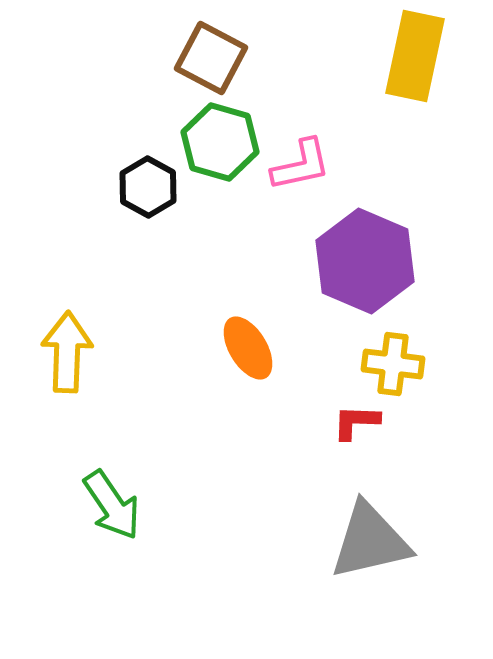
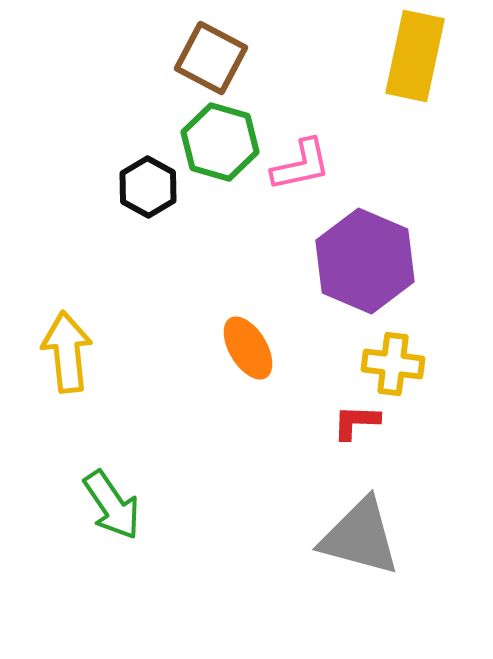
yellow arrow: rotated 8 degrees counterclockwise
gray triangle: moved 10 px left, 4 px up; rotated 28 degrees clockwise
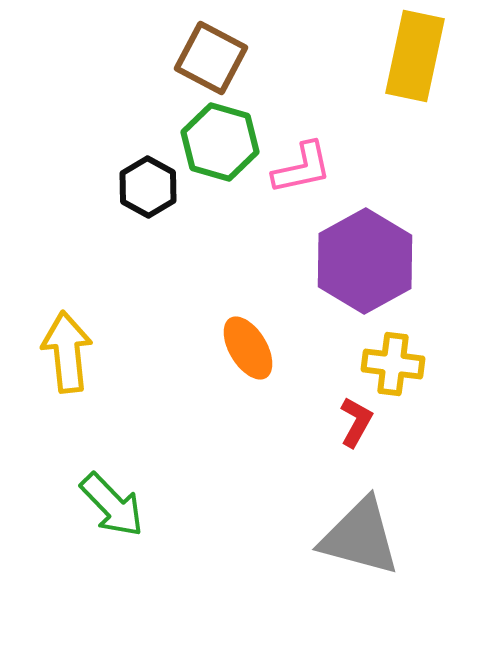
pink L-shape: moved 1 px right, 3 px down
purple hexagon: rotated 8 degrees clockwise
red L-shape: rotated 117 degrees clockwise
green arrow: rotated 10 degrees counterclockwise
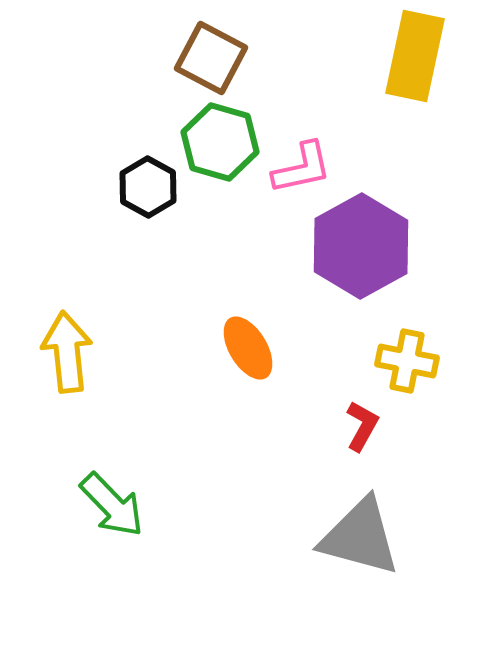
purple hexagon: moved 4 px left, 15 px up
yellow cross: moved 14 px right, 3 px up; rotated 4 degrees clockwise
red L-shape: moved 6 px right, 4 px down
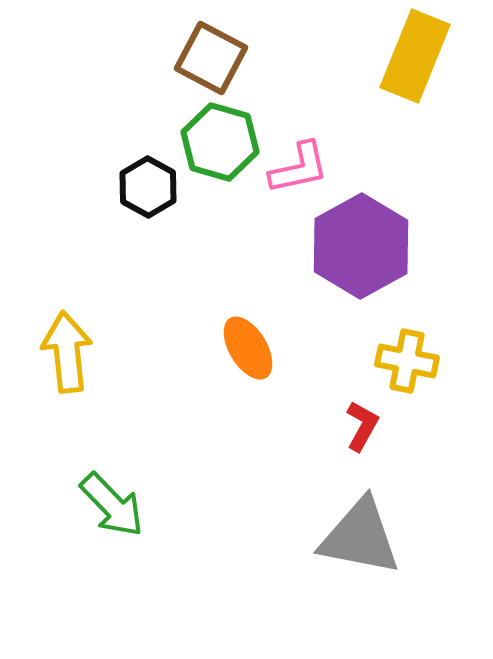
yellow rectangle: rotated 10 degrees clockwise
pink L-shape: moved 3 px left
gray triangle: rotated 4 degrees counterclockwise
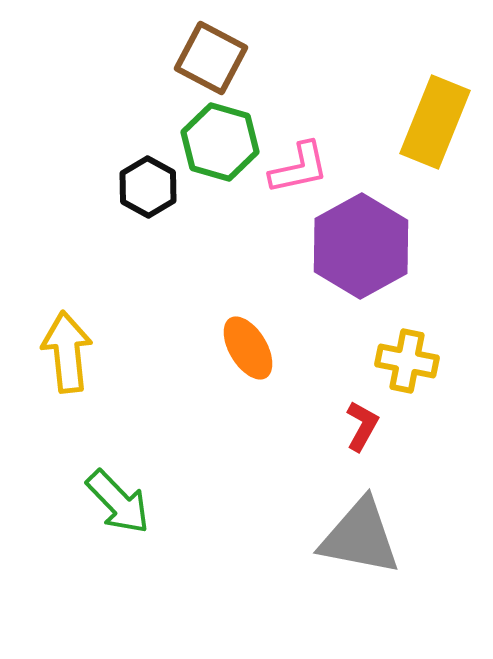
yellow rectangle: moved 20 px right, 66 px down
green arrow: moved 6 px right, 3 px up
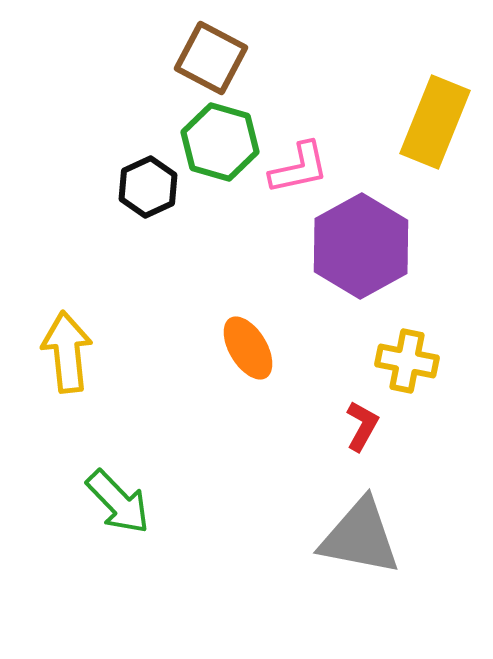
black hexagon: rotated 6 degrees clockwise
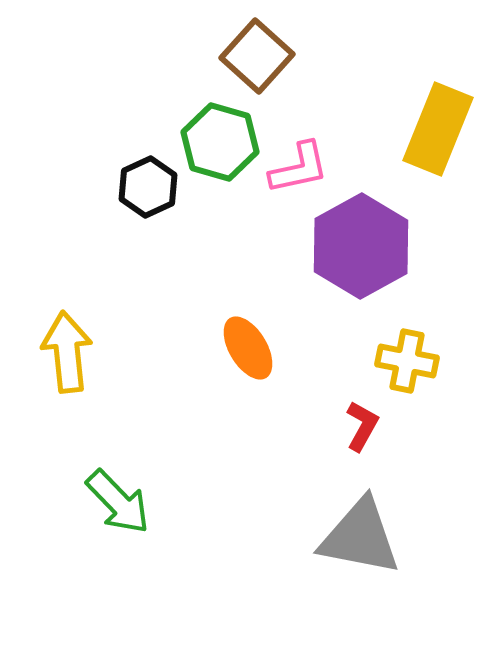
brown square: moved 46 px right, 2 px up; rotated 14 degrees clockwise
yellow rectangle: moved 3 px right, 7 px down
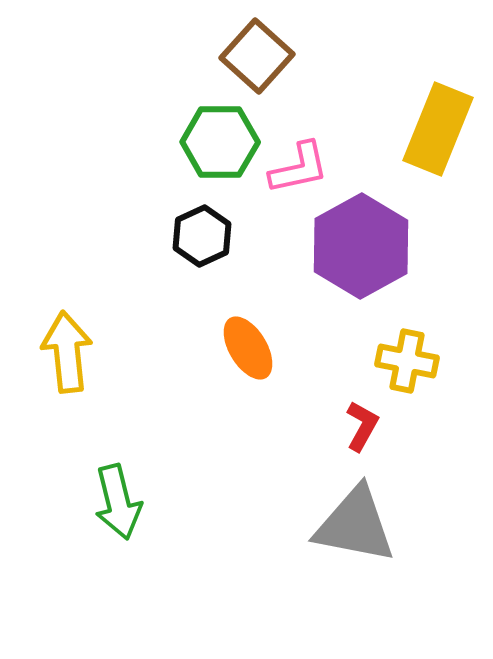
green hexagon: rotated 16 degrees counterclockwise
black hexagon: moved 54 px right, 49 px down
green arrow: rotated 30 degrees clockwise
gray triangle: moved 5 px left, 12 px up
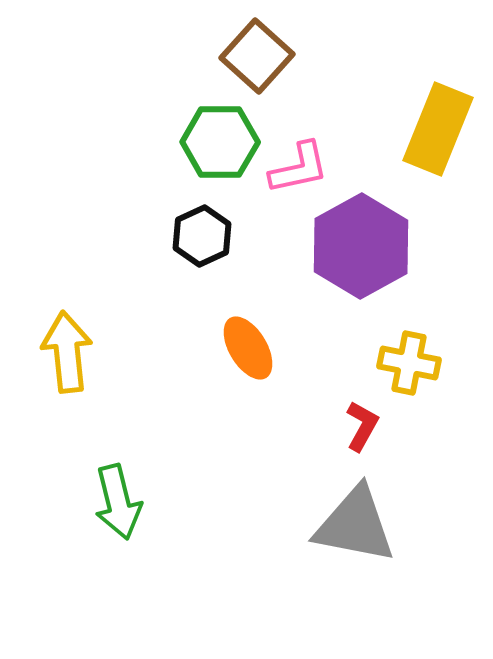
yellow cross: moved 2 px right, 2 px down
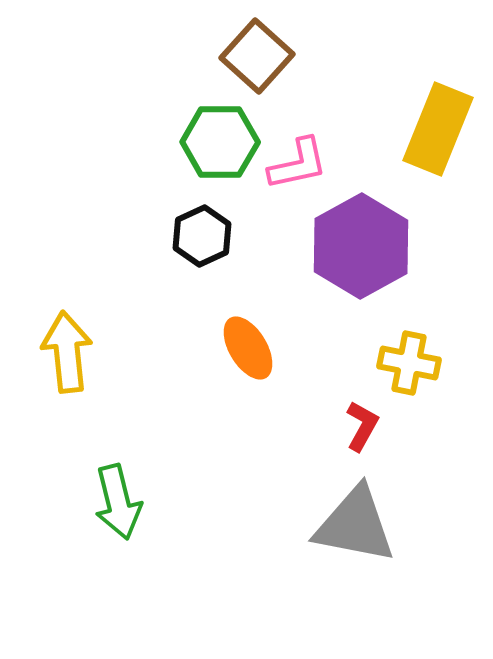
pink L-shape: moved 1 px left, 4 px up
